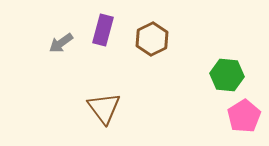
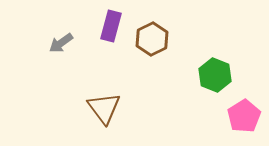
purple rectangle: moved 8 px right, 4 px up
green hexagon: moved 12 px left; rotated 16 degrees clockwise
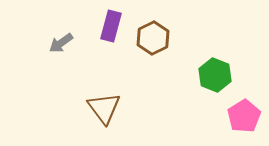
brown hexagon: moved 1 px right, 1 px up
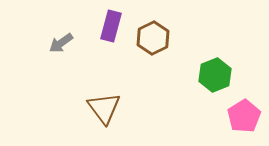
green hexagon: rotated 16 degrees clockwise
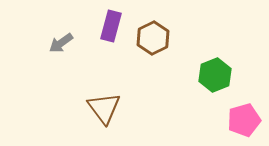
pink pentagon: moved 4 px down; rotated 16 degrees clockwise
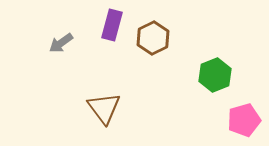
purple rectangle: moved 1 px right, 1 px up
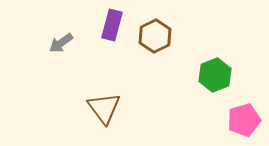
brown hexagon: moved 2 px right, 2 px up
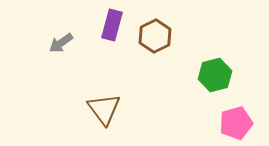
green hexagon: rotated 8 degrees clockwise
brown triangle: moved 1 px down
pink pentagon: moved 8 px left, 3 px down
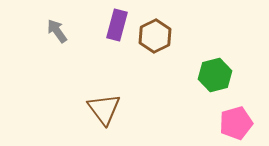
purple rectangle: moved 5 px right
gray arrow: moved 4 px left, 12 px up; rotated 90 degrees clockwise
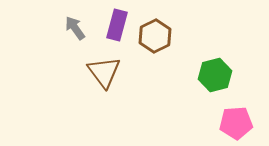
gray arrow: moved 18 px right, 3 px up
brown triangle: moved 37 px up
pink pentagon: rotated 12 degrees clockwise
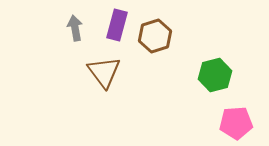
gray arrow: rotated 25 degrees clockwise
brown hexagon: rotated 8 degrees clockwise
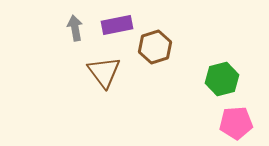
purple rectangle: rotated 64 degrees clockwise
brown hexagon: moved 11 px down
green hexagon: moved 7 px right, 4 px down
